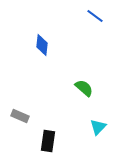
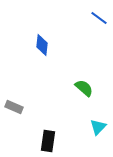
blue line: moved 4 px right, 2 px down
gray rectangle: moved 6 px left, 9 px up
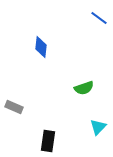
blue diamond: moved 1 px left, 2 px down
green semicircle: rotated 120 degrees clockwise
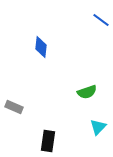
blue line: moved 2 px right, 2 px down
green semicircle: moved 3 px right, 4 px down
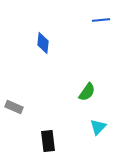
blue line: rotated 42 degrees counterclockwise
blue diamond: moved 2 px right, 4 px up
green semicircle: rotated 36 degrees counterclockwise
black rectangle: rotated 15 degrees counterclockwise
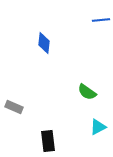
blue diamond: moved 1 px right
green semicircle: rotated 90 degrees clockwise
cyan triangle: rotated 18 degrees clockwise
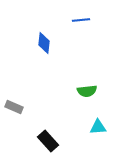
blue line: moved 20 px left
green semicircle: moved 1 px up; rotated 42 degrees counterclockwise
cyan triangle: rotated 24 degrees clockwise
black rectangle: rotated 35 degrees counterclockwise
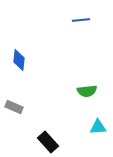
blue diamond: moved 25 px left, 17 px down
black rectangle: moved 1 px down
